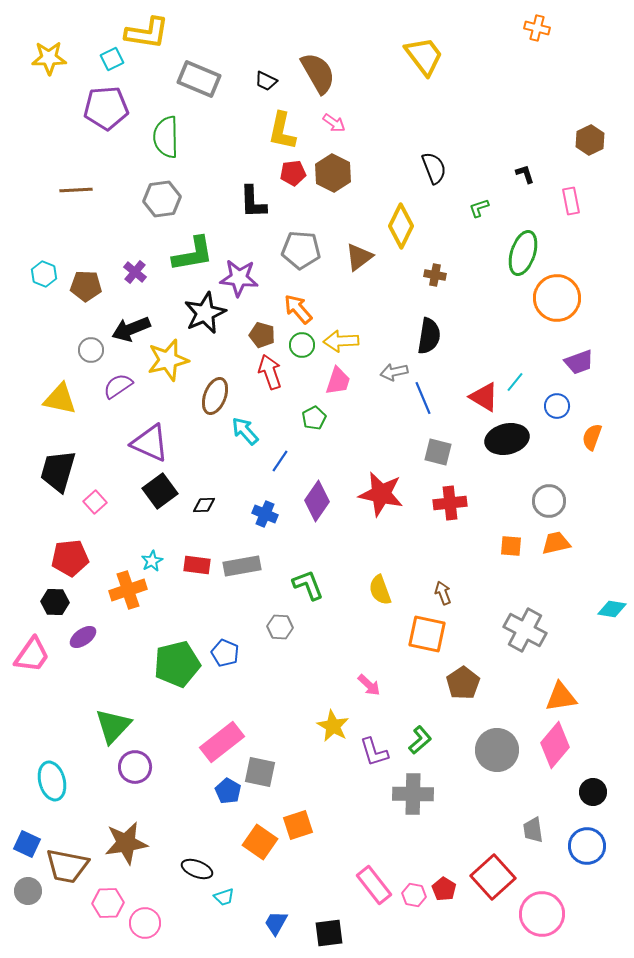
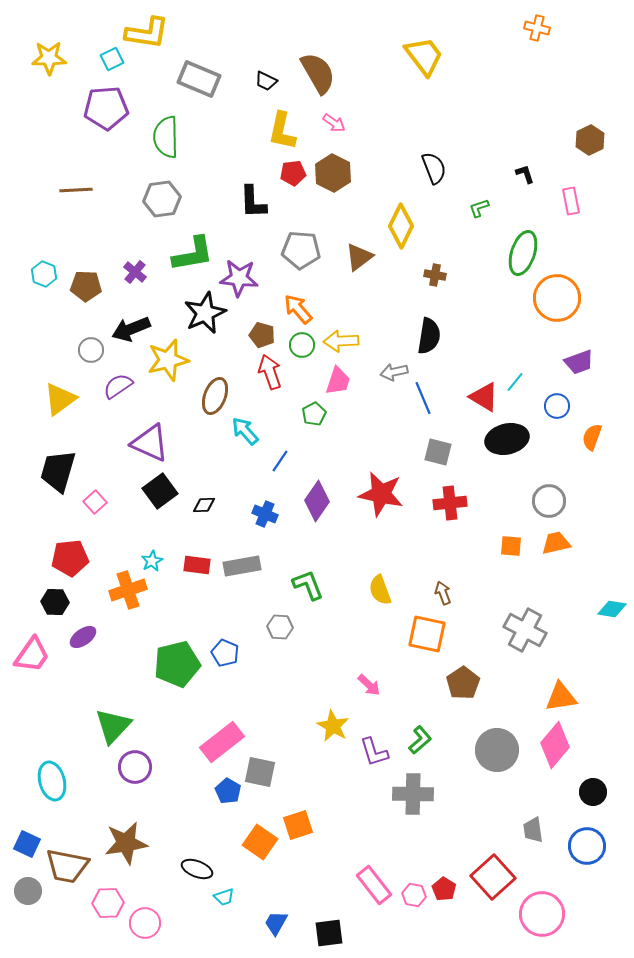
yellow triangle at (60, 399): rotated 48 degrees counterclockwise
green pentagon at (314, 418): moved 4 px up
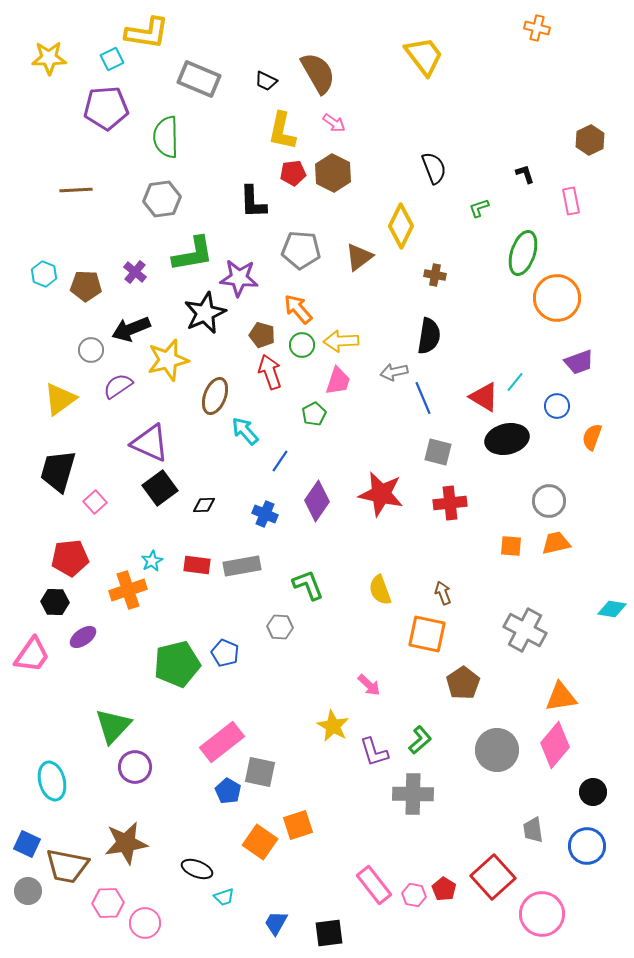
black square at (160, 491): moved 3 px up
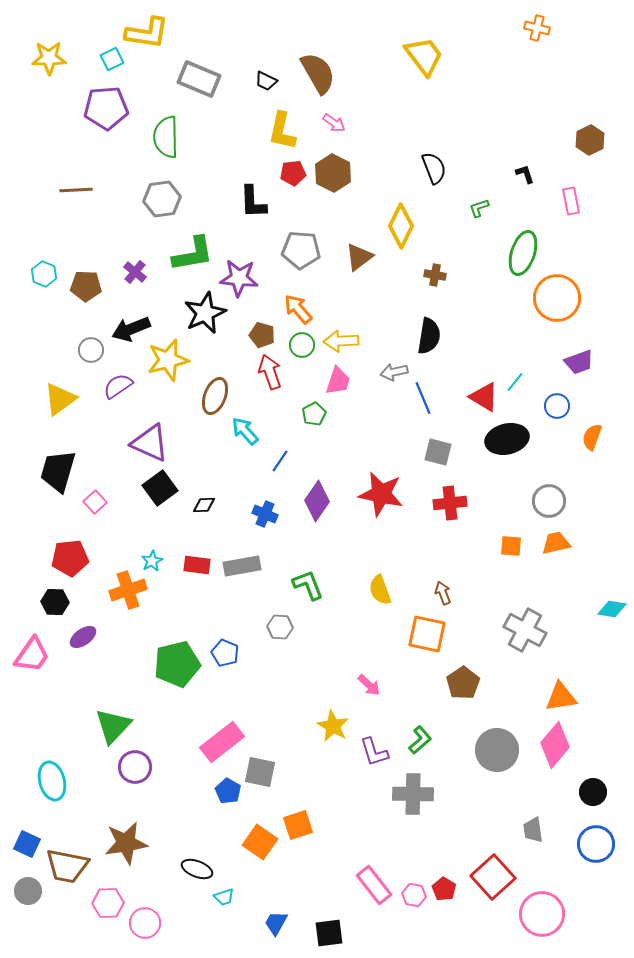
blue circle at (587, 846): moved 9 px right, 2 px up
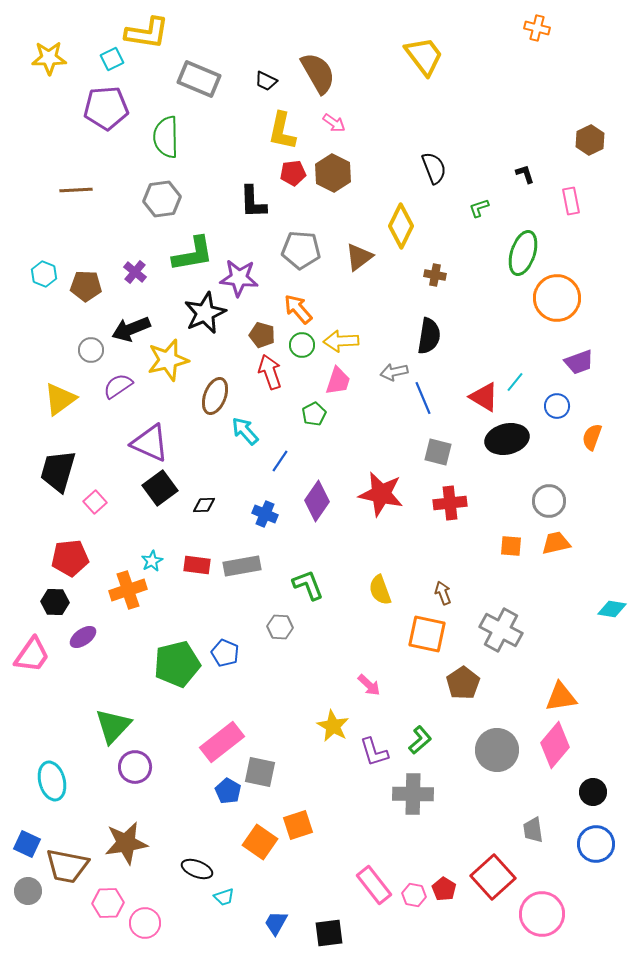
gray cross at (525, 630): moved 24 px left
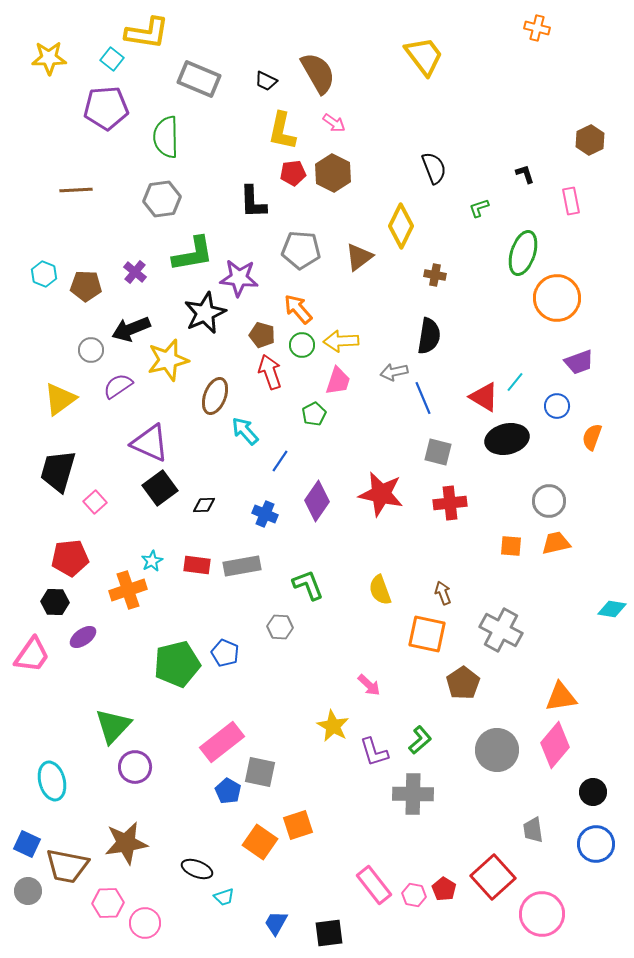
cyan square at (112, 59): rotated 25 degrees counterclockwise
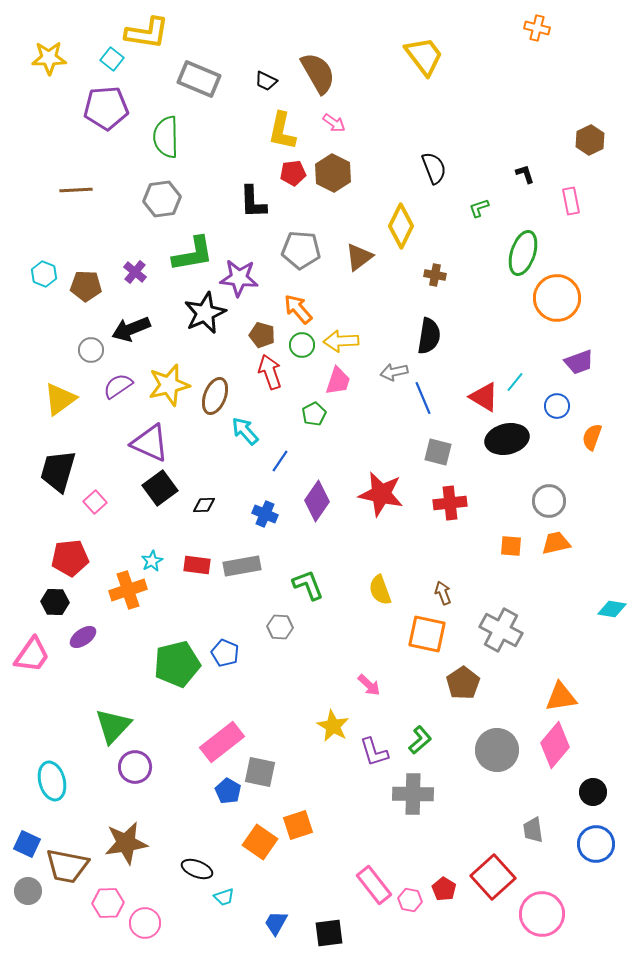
yellow star at (168, 360): moved 1 px right, 25 px down
pink hexagon at (414, 895): moved 4 px left, 5 px down
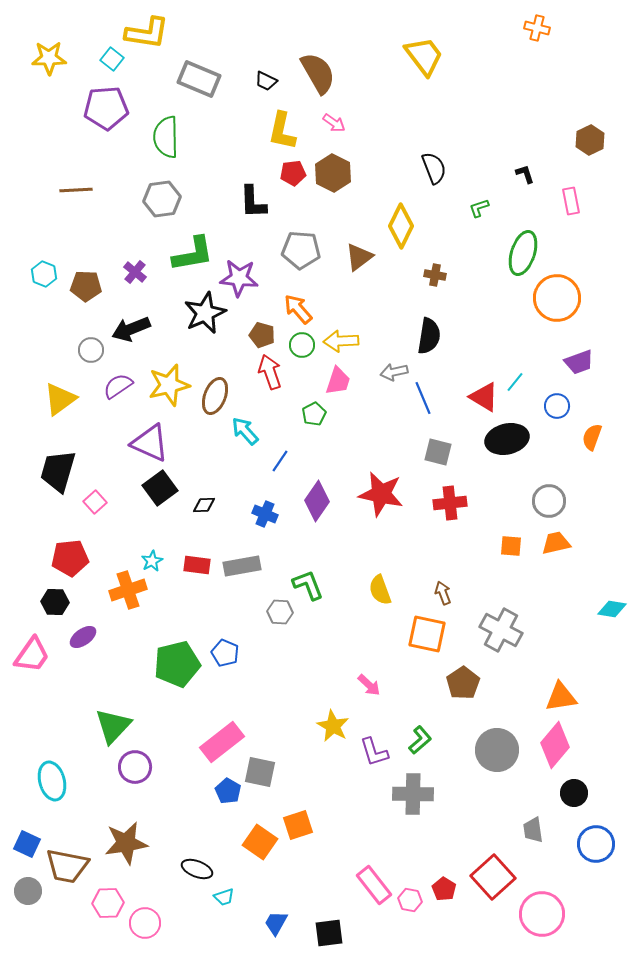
gray hexagon at (280, 627): moved 15 px up
black circle at (593, 792): moved 19 px left, 1 px down
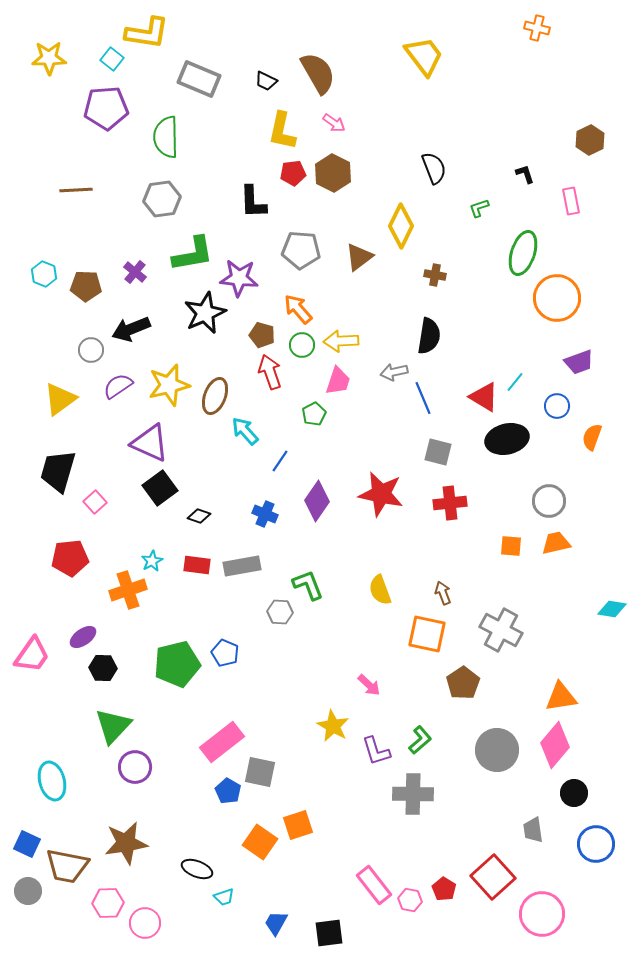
black diamond at (204, 505): moved 5 px left, 11 px down; rotated 20 degrees clockwise
black hexagon at (55, 602): moved 48 px right, 66 px down
purple L-shape at (374, 752): moved 2 px right, 1 px up
